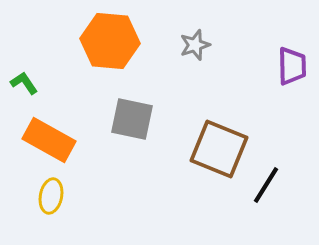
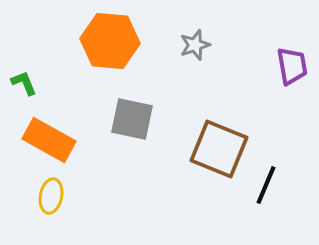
purple trapezoid: rotated 9 degrees counterclockwise
green L-shape: rotated 12 degrees clockwise
black line: rotated 9 degrees counterclockwise
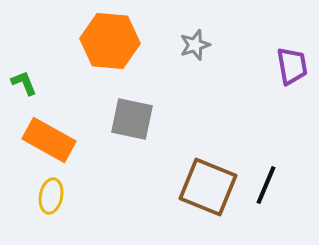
brown square: moved 11 px left, 38 px down
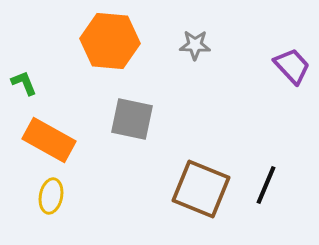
gray star: rotated 20 degrees clockwise
purple trapezoid: rotated 33 degrees counterclockwise
brown square: moved 7 px left, 2 px down
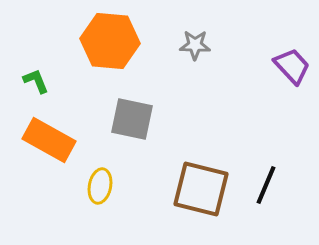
green L-shape: moved 12 px right, 2 px up
brown square: rotated 8 degrees counterclockwise
yellow ellipse: moved 49 px right, 10 px up
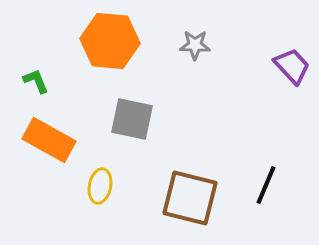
brown square: moved 11 px left, 9 px down
